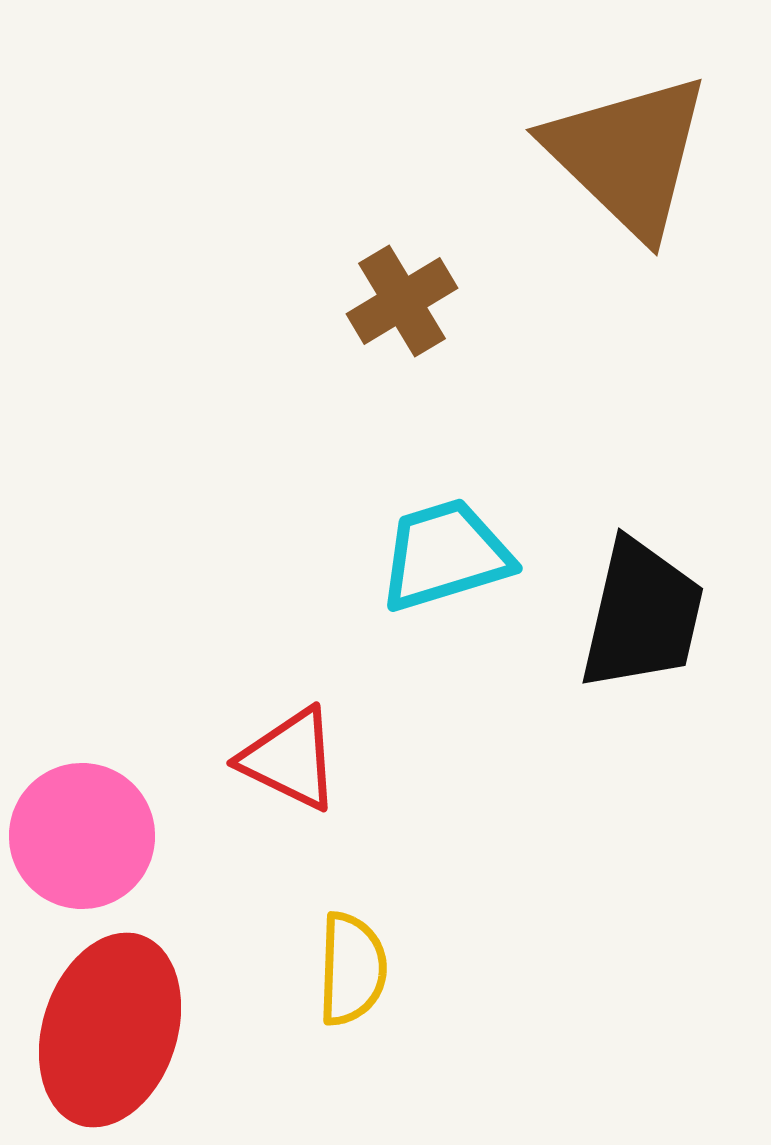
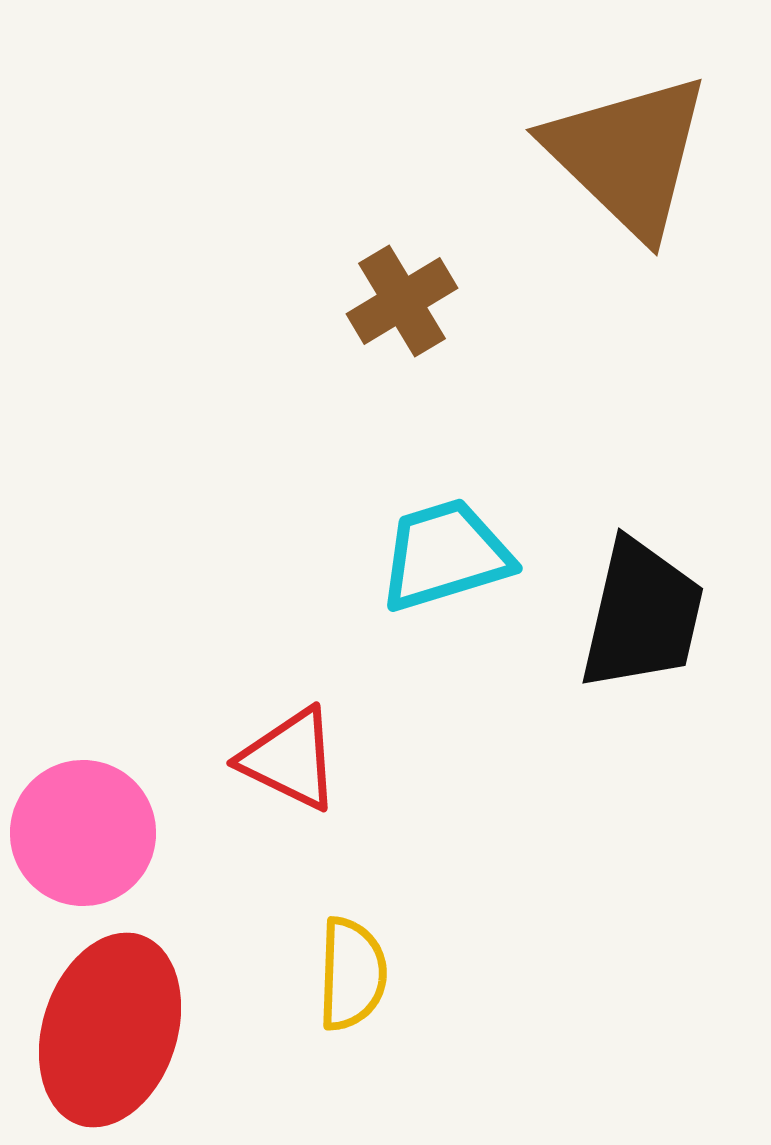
pink circle: moved 1 px right, 3 px up
yellow semicircle: moved 5 px down
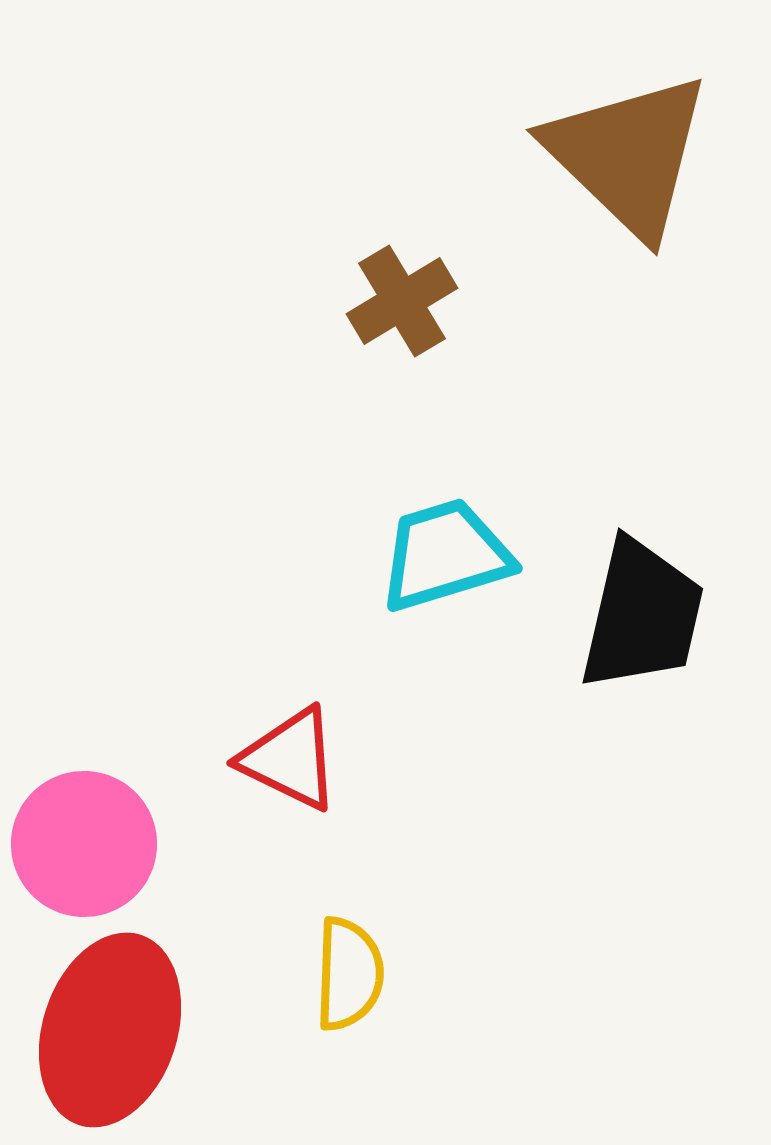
pink circle: moved 1 px right, 11 px down
yellow semicircle: moved 3 px left
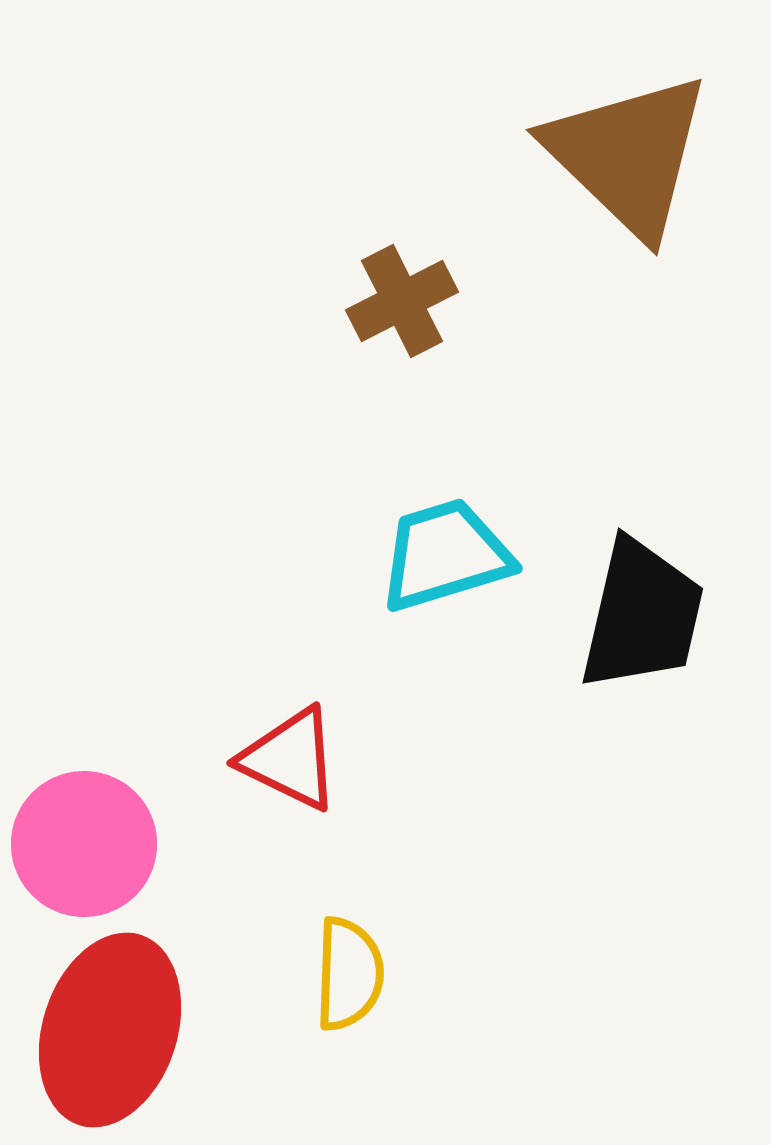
brown cross: rotated 4 degrees clockwise
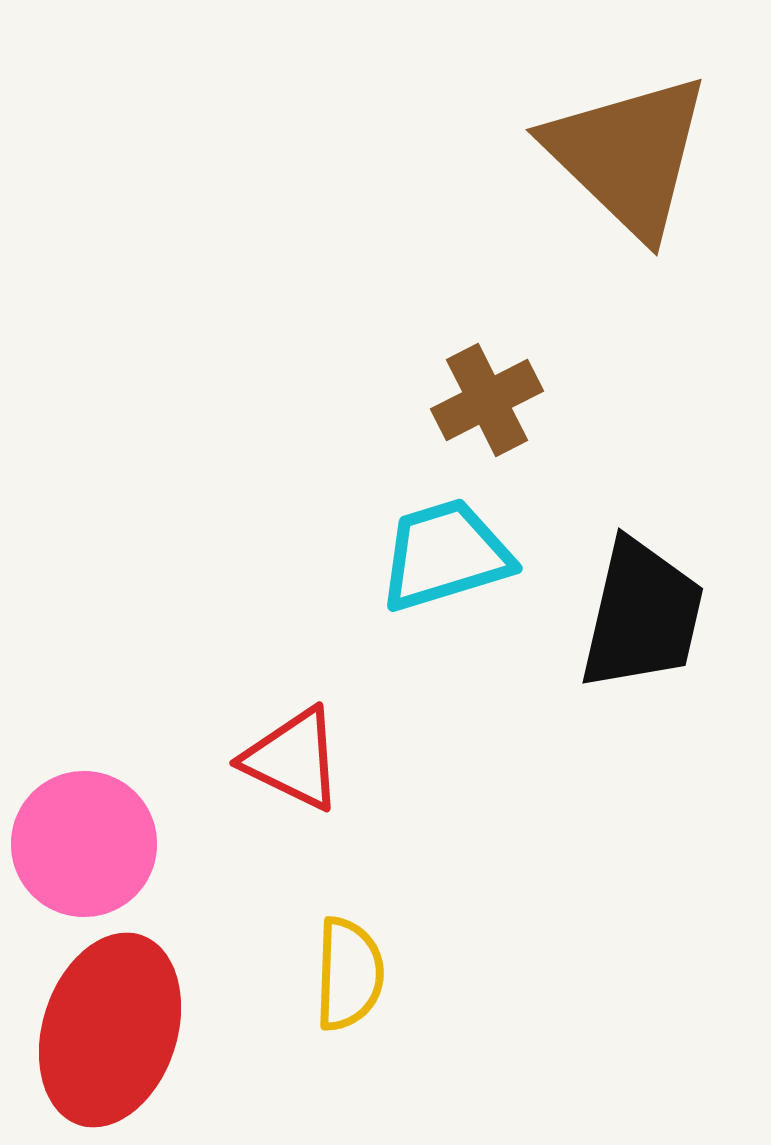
brown cross: moved 85 px right, 99 px down
red triangle: moved 3 px right
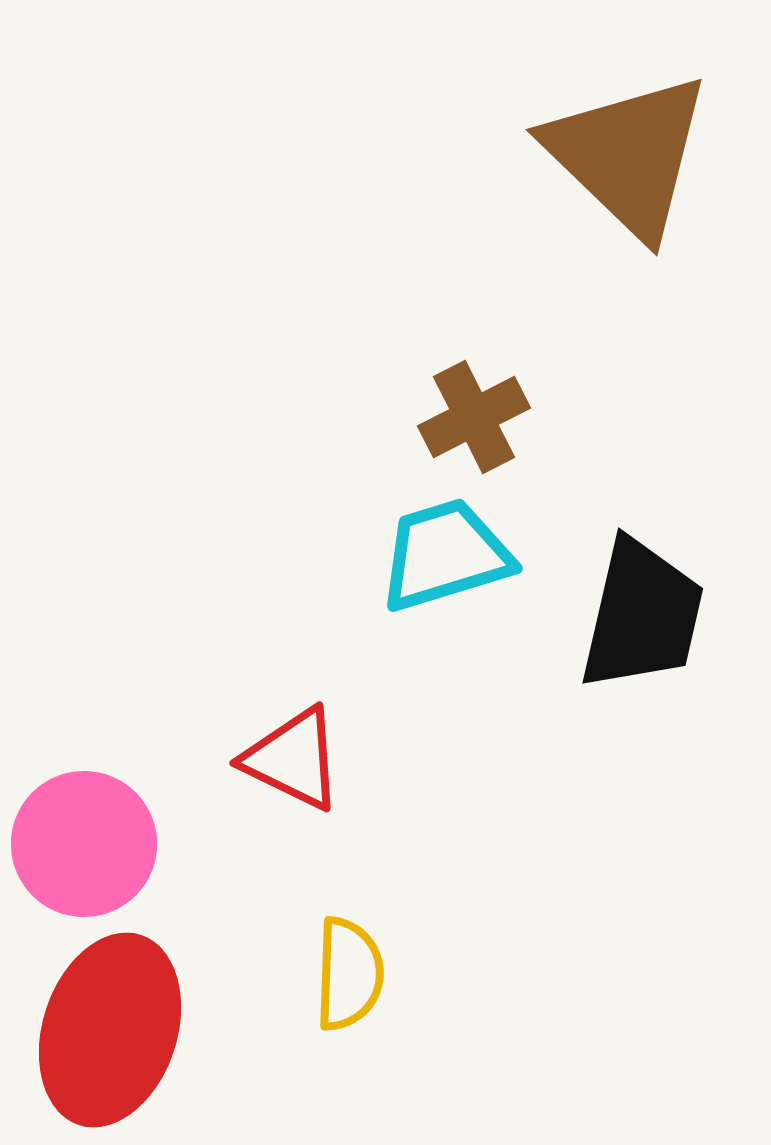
brown cross: moved 13 px left, 17 px down
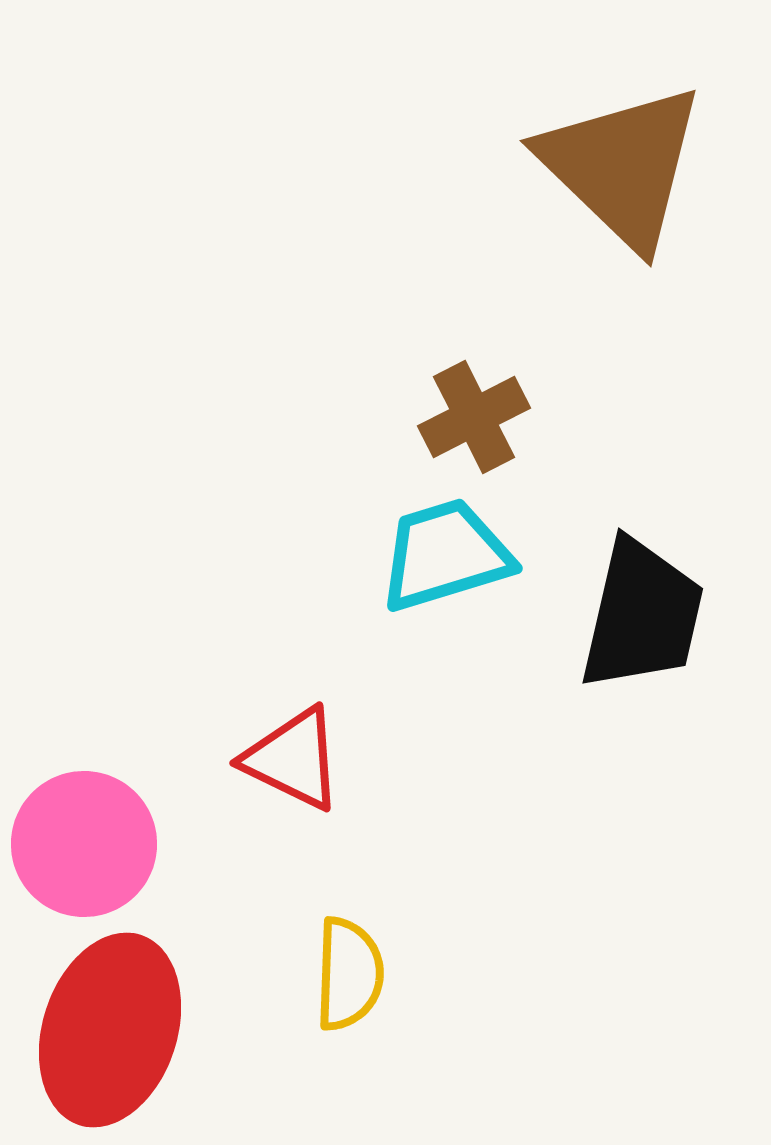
brown triangle: moved 6 px left, 11 px down
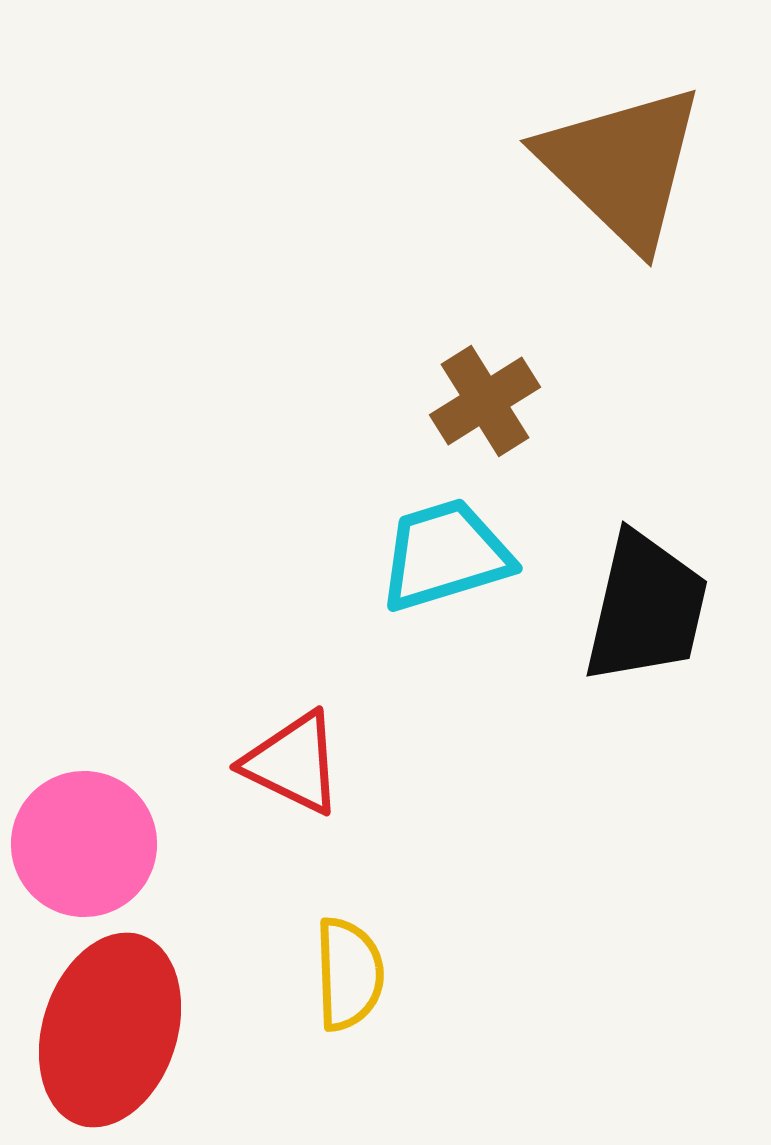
brown cross: moved 11 px right, 16 px up; rotated 5 degrees counterclockwise
black trapezoid: moved 4 px right, 7 px up
red triangle: moved 4 px down
yellow semicircle: rotated 4 degrees counterclockwise
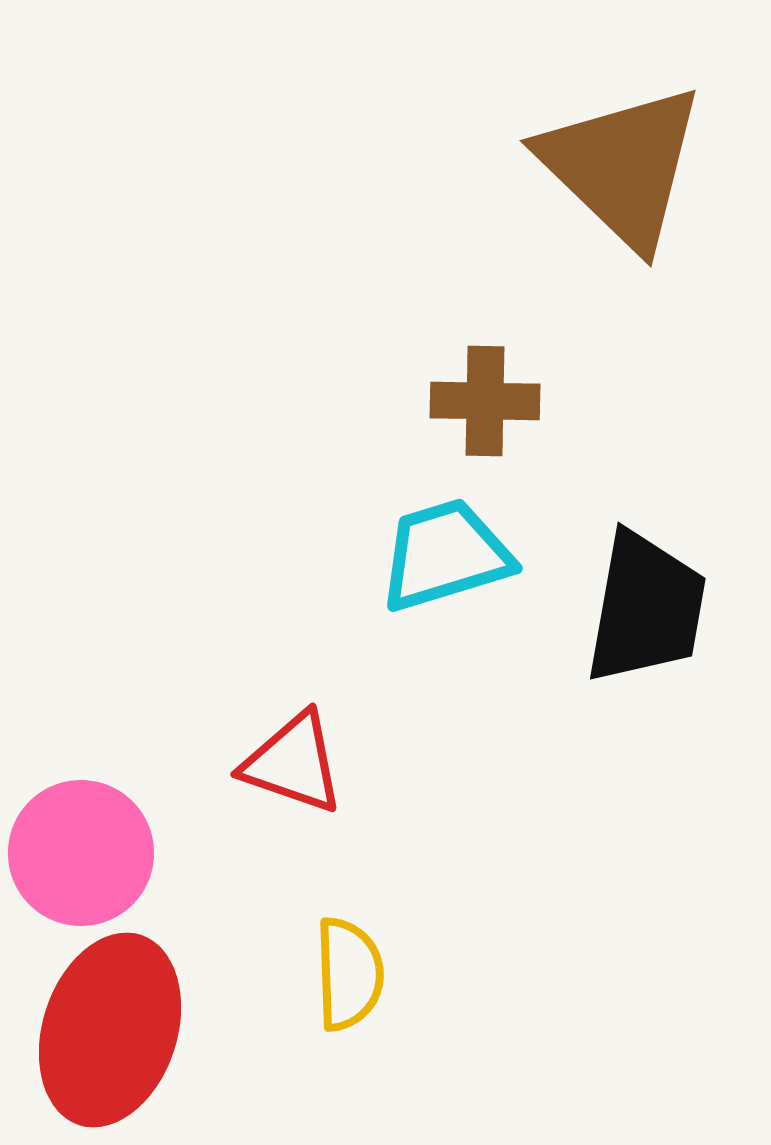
brown cross: rotated 33 degrees clockwise
black trapezoid: rotated 3 degrees counterclockwise
red triangle: rotated 7 degrees counterclockwise
pink circle: moved 3 px left, 9 px down
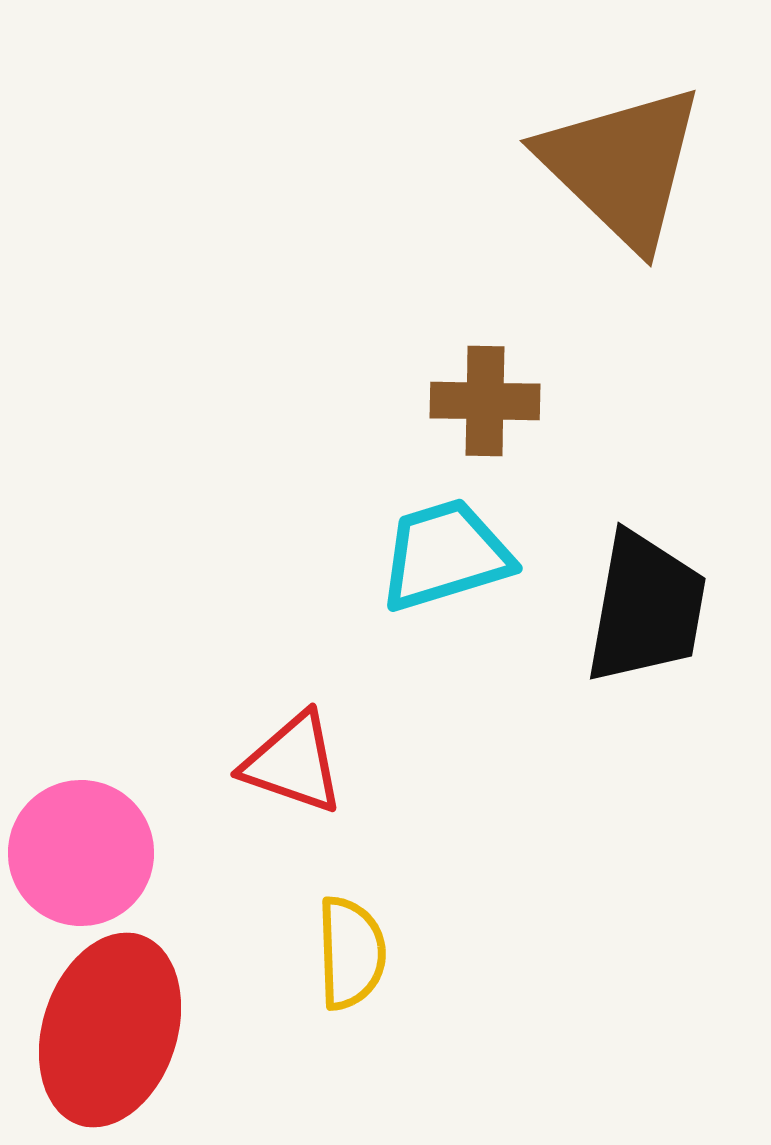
yellow semicircle: moved 2 px right, 21 px up
